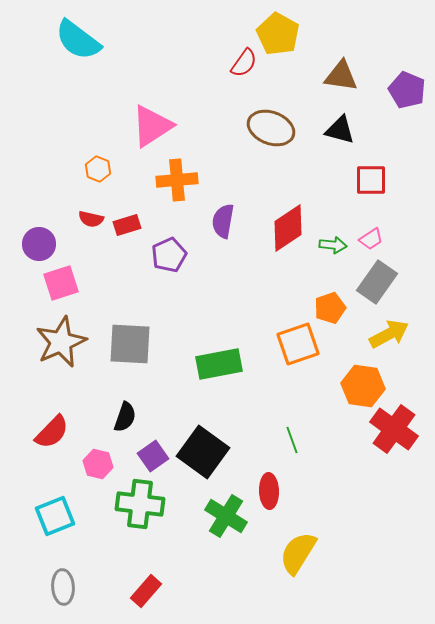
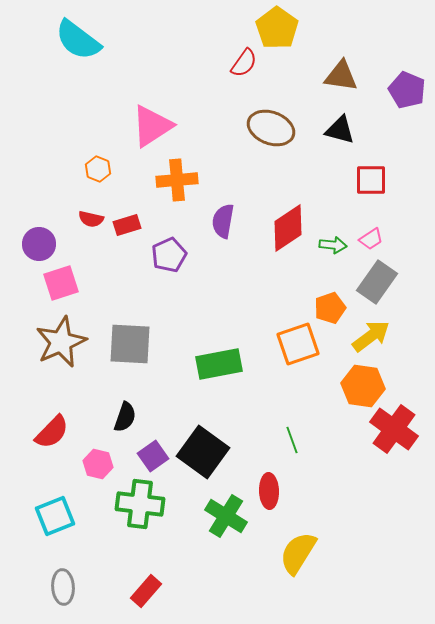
yellow pentagon at (278, 34): moved 1 px left, 6 px up; rotated 6 degrees clockwise
yellow arrow at (389, 334): moved 18 px left, 2 px down; rotated 9 degrees counterclockwise
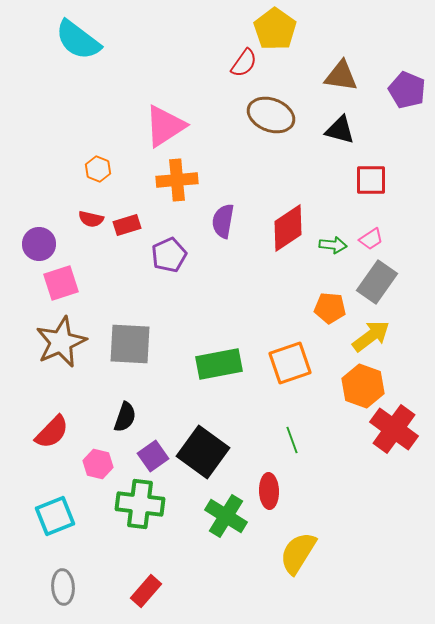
yellow pentagon at (277, 28): moved 2 px left, 1 px down
pink triangle at (152, 126): moved 13 px right
brown ellipse at (271, 128): moved 13 px up
orange pentagon at (330, 308): rotated 24 degrees clockwise
orange square at (298, 344): moved 8 px left, 19 px down
orange hexagon at (363, 386): rotated 12 degrees clockwise
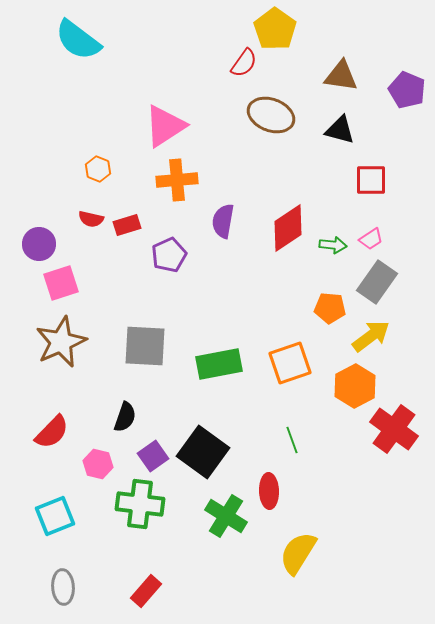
gray square at (130, 344): moved 15 px right, 2 px down
orange hexagon at (363, 386): moved 8 px left; rotated 12 degrees clockwise
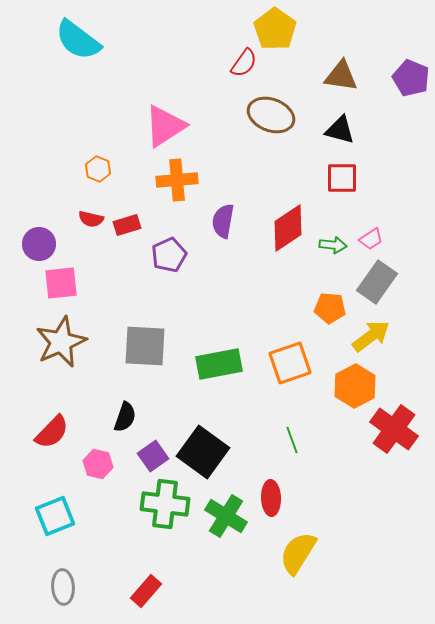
purple pentagon at (407, 90): moved 4 px right, 12 px up
red square at (371, 180): moved 29 px left, 2 px up
pink square at (61, 283): rotated 12 degrees clockwise
red ellipse at (269, 491): moved 2 px right, 7 px down
green cross at (140, 504): moved 25 px right
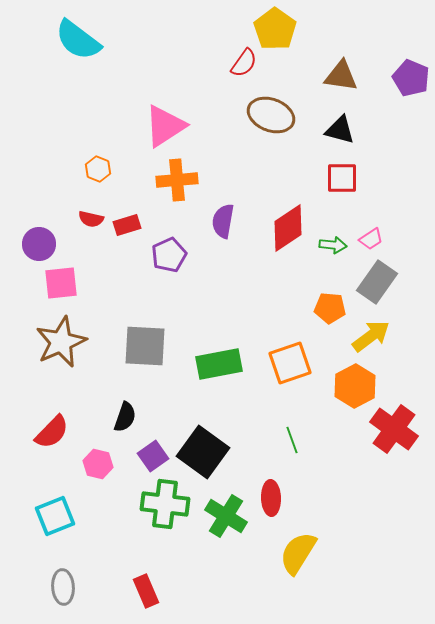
red rectangle at (146, 591): rotated 64 degrees counterclockwise
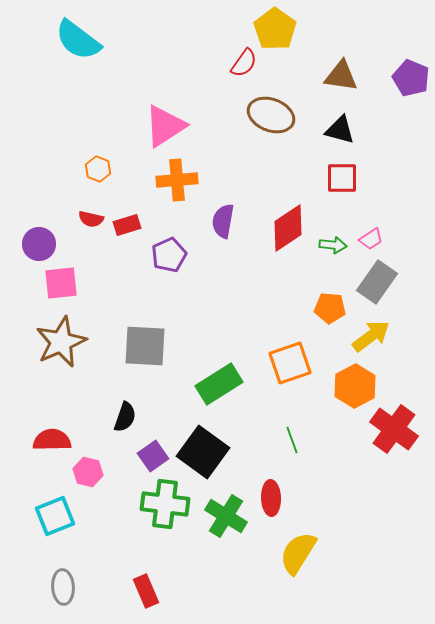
green rectangle at (219, 364): moved 20 px down; rotated 21 degrees counterclockwise
red semicircle at (52, 432): moved 8 px down; rotated 135 degrees counterclockwise
pink hexagon at (98, 464): moved 10 px left, 8 px down
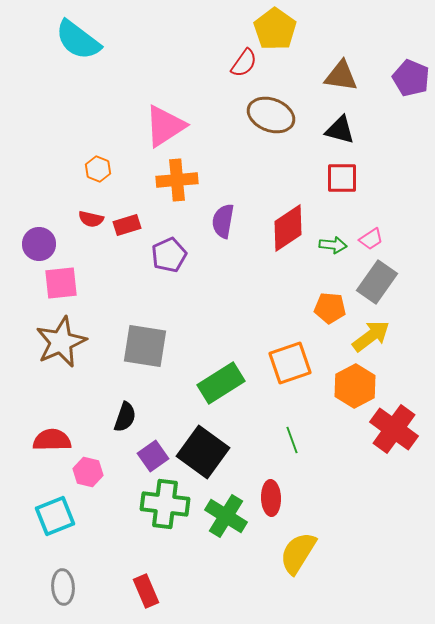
gray square at (145, 346): rotated 6 degrees clockwise
green rectangle at (219, 384): moved 2 px right, 1 px up
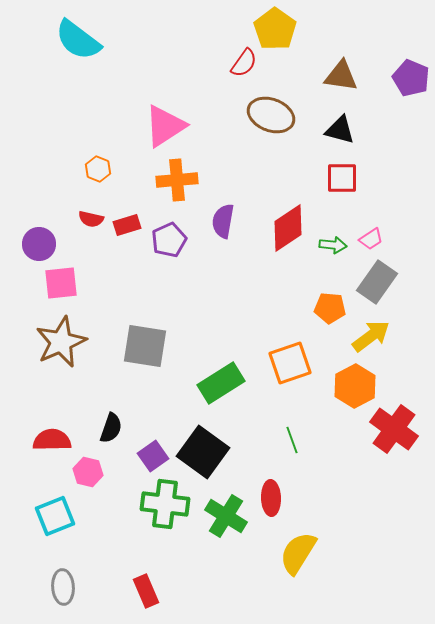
purple pentagon at (169, 255): moved 15 px up
black semicircle at (125, 417): moved 14 px left, 11 px down
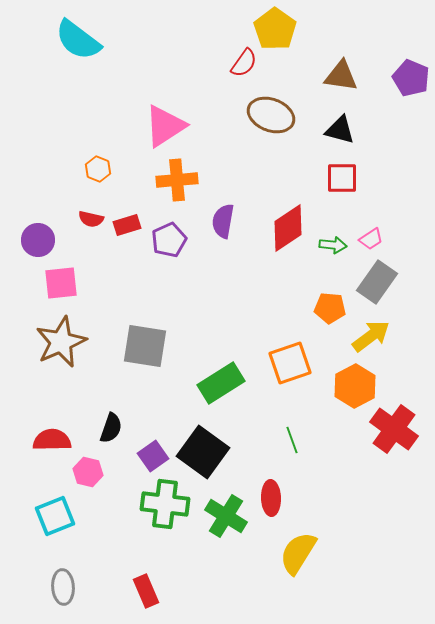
purple circle at (39, 244): moved 1 px left, 4 px up
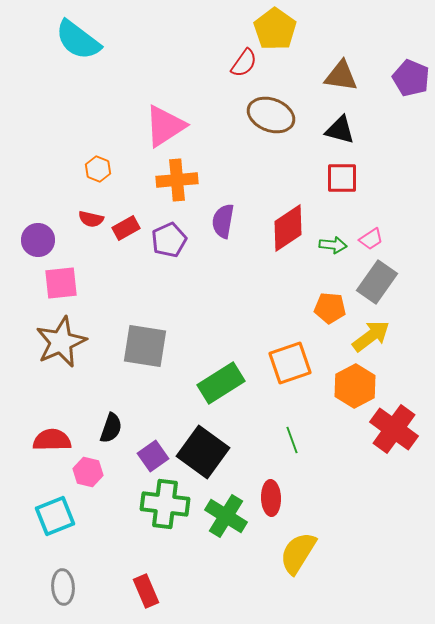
red rectangle at (127, 225): moved 1 px left, 3 px down; rotated 12 degrees counterclockwise
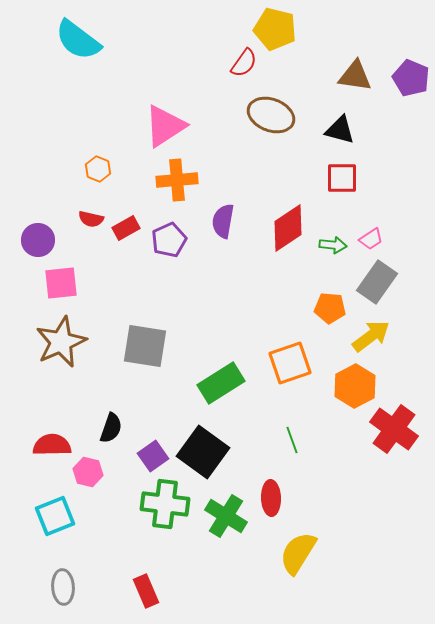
yellow pentagon at (275, 29): rotated 21 degrees counterclockwise
brown triangle at (341, 76): moved 14 px right
red semicircle at (52, 440): moved 5 px down
